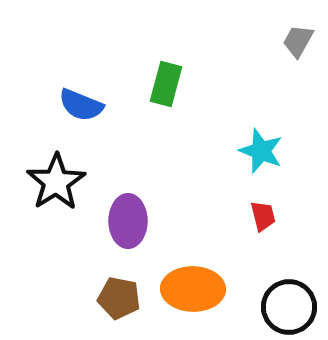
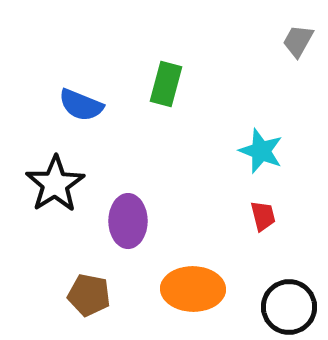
black star: moved 1 px left, 2 px down
brown pentagon: moved 30 px left, 3 px up
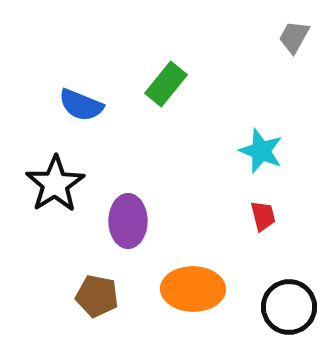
gray trapezoid: moved 4 px left, 4 px up
green rectangle: rotated 24 degrees clockwise
brown pentagon: moved 8 px right, 1 px down
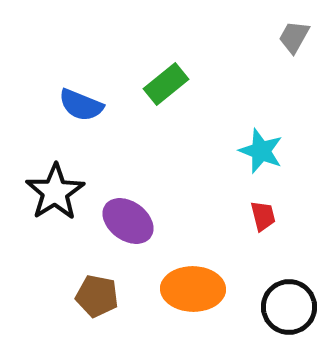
green rectangle: rotated 12 degrees clockwise
black star: moved 8 px down
purple ellipse: rotated 54 degrees counterclockwise
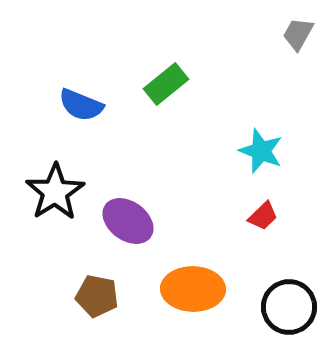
gray trapezoid: moved 4 px right, 3 px up
red trapezoid: rotated 60 degrees clockwise
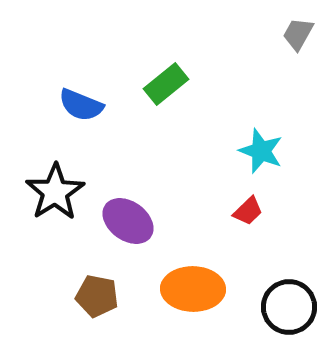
red trapezoid: moved 15 px left, 5 px up
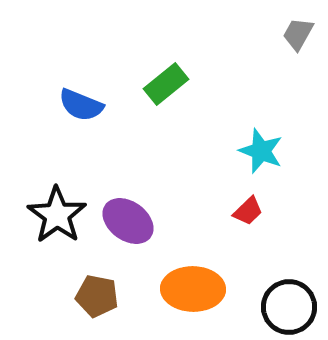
black star: moved 2 px right, 23 px down; rotated 4 degrees counterclockwise
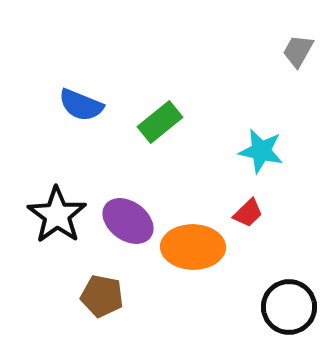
gray trapezoid: moved 17 px down
green rectangle: moved 6 px left, 38 px down
cyan star: rotated 9 degrees counterclockwise
red trapezoid: moved 2 px down
orange ellipse: moved 42 px up
brown pentagon: moved 5 px right
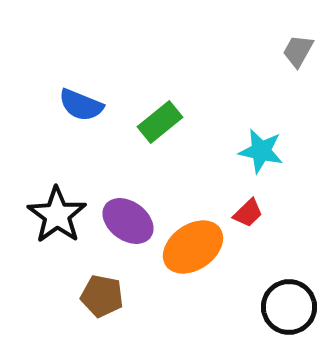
orange ellipse: rotated 36 degrees counterclockwise
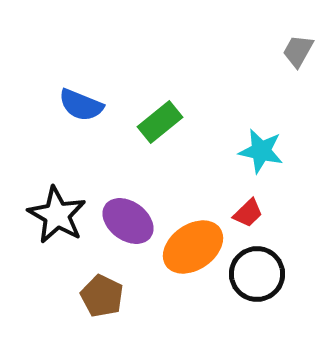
black star: rotated 6 degrees counterclockwise
brown pentagon: rotated 15 degrees clockwise
black circle: moved 32 px left, 33 px up
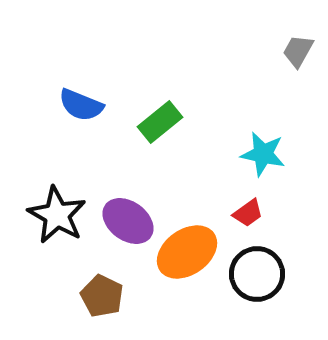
cyan star: moved 2 px right, 3 px down
red trapezoid: rotated 8 degrees clockwise
orange ellipse: moved 6 px left, 5 px down
